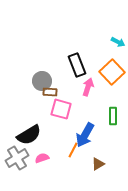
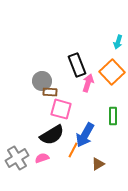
cyan arrow: rotated 80 degrees clockwise
pink arrow: moved 4 px up
black semicircle: moved 23 px right
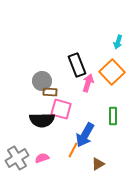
black semicircle: moved 10 px left, 15 px up; rotated 30 degrees clockwise
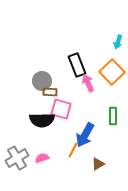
pink arrow: rotated 42 degrees counterclockwise
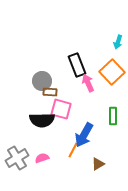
blue arrow: moved 1 px left
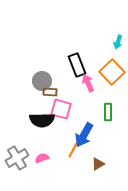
green rectangle: moved 5 px left, 4 px up
